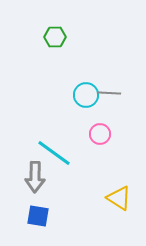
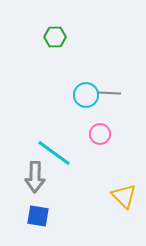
yellow triangle: moved 5 px right, 2 px up; rotated 12 degrees clockwise
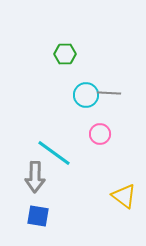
green hexagon: moved 10 px right, 17 px down
yellow triangle: rotated 8 degrees counterclockwise
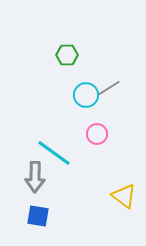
green hexagon: moved 2 px right, 1 px down
gray line: moved 5 px up; rotated 35 degrees counterclockwise
pink circle: moved 3 px left
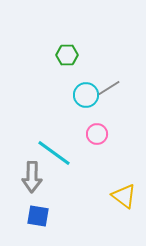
gray arrow: moved 3 px left
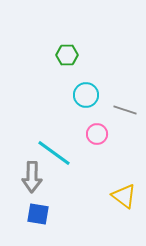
gray line: moved 16 px right, 22 px down; rotated 50 degrees clockwise
blue square: moved 2 px up
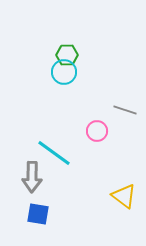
cyan circle: moved 22 px left, 23 px up
pink circle: moved 3 px up
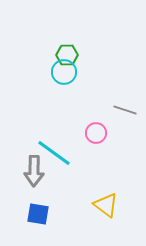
pink circle: moved 1 px left, 2 px down
gray arrow: moved 2 px right, 6 px up
yellow triangle: moved 18 px left, 9 px down
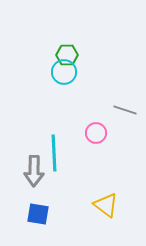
cyan line: rotated 51 degrees clockwise
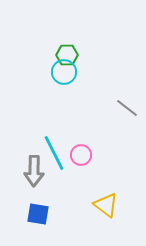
gray line: moved 2 px right, 2 px up; rotated 20 degrees clockwise
pink circle: moved 15 px left, 22 px down
cyan line: rotated 24 degrees counterclockwise
